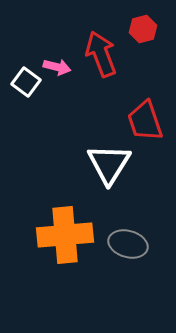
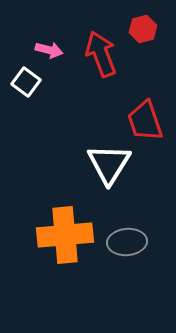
pink arrow: moved 8 px left, 17 px up
gray ellipse: moved 1 px left, 2 px up; rotated 21 degrees counterclockwise
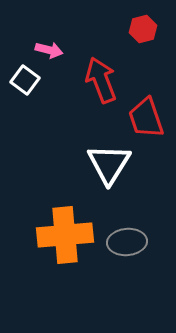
red arrow: moved 26 px down
white square: moved 1 px left, 2 px up
red trapezoid: moved 1 px right, 3 px up
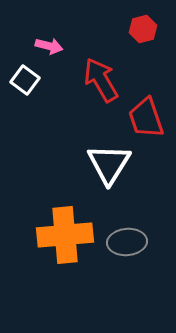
pink arrow: moved 4 px up
red arrow: rotated 9 degrees counterclockwise
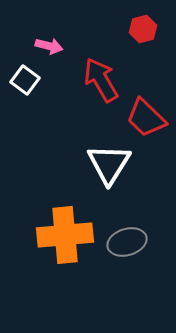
red trapezoid: rotated 27 degrees counterclockwise
gray ellipse: rotated 12 degrees counterclockwise
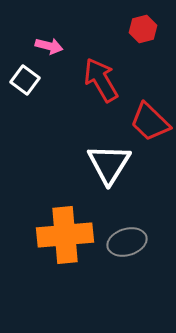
red trapezoid: moved 4 px right, 4 px down
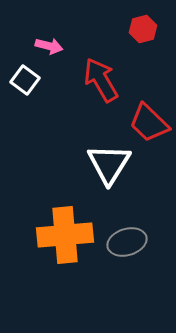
red trapezoid: moved 1 px left, 1 px down
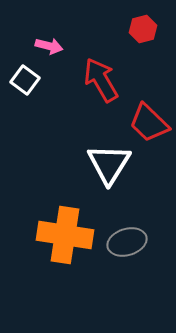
orange cross: rotated 14 degrees clockwise
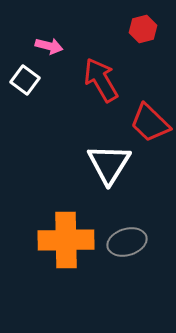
red trapezoid: moved 1 px right
orange cross: moved 1 px right, 5 px down; rotated 10 degrees counterclockwise
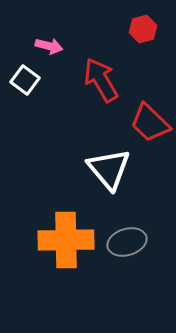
white triangle: moved 5 px down; rotated 12 degrees counterclockwise
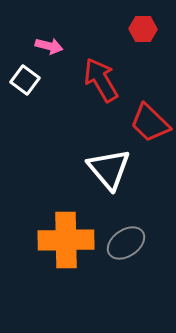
red hexagon: rotated 16 degrees clockwise
gray ellipse: moved 1 px left, 1 px down; rotated 18 degrees counterclockwise
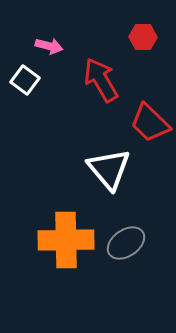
red hexagon: moved 8 px down
